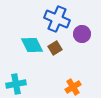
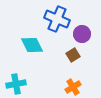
brown square: moved 18 px right, 7 px down
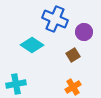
blue cross: moved 2 px left
purple circle: moved 2 px right, 2 px up
cyan diamond: rotated 30 degrees counterclockwise
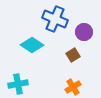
cyan cross: moved 2 px right
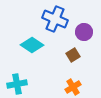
cyan cross: moved 1 px left
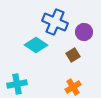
blue cross: moved 3 px down
cyan diamond: moved 4 px right
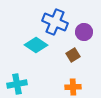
orange cross: rotated 28 degrees clockwise
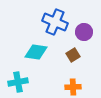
cyan diamond: moved 7 px down; rotated 25 degrees counterclockwise
cyan cross: moved 1 px right, 2 px up
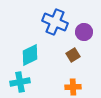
cyan diamond: moved 6 px left, 3 px down; rotated 35 degrees counterclockwise
cyan cross: moved 2 px right
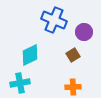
blue cross: moved 1 px left, 2 px up
cyan cross: moved 1 px down
